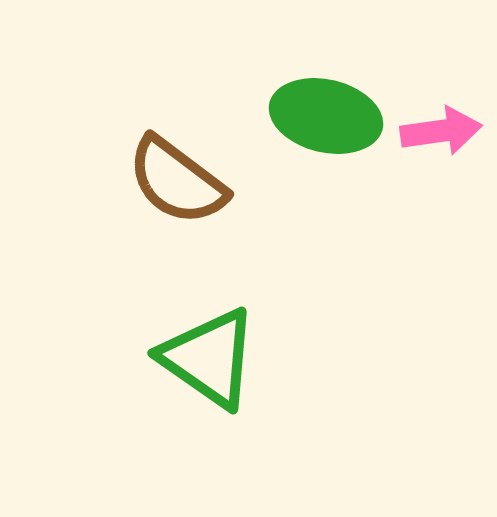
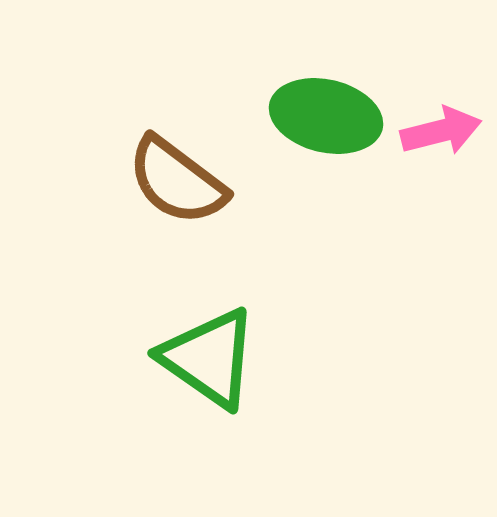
pink arrow: rotated 6 degrees counterclockwise
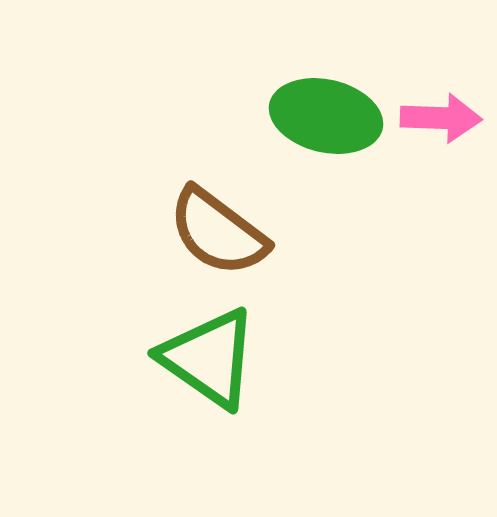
pink arrow: moved 13 px up; rotated 16 degrees clockwise
brown semicircle: moved 41 px right, 51 px down
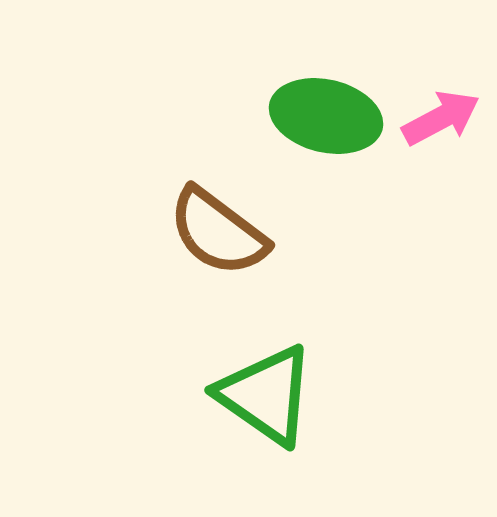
pink arrow: rotated 30 degrees counterclockwise
green triangle: moved 57 px right, 37 px down
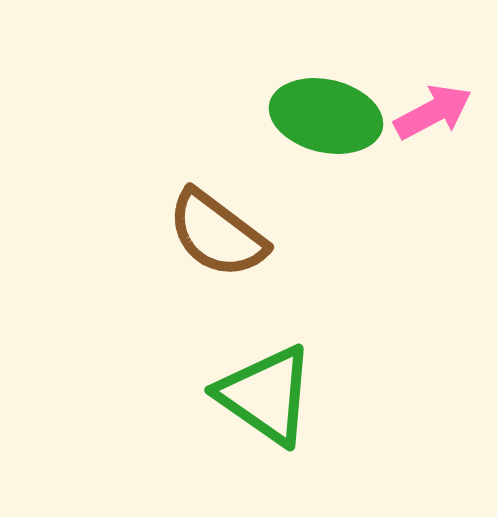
pink arrow: moved 8 px left, 6 px up
brown semicircle: moved 1 px left, 2 px down
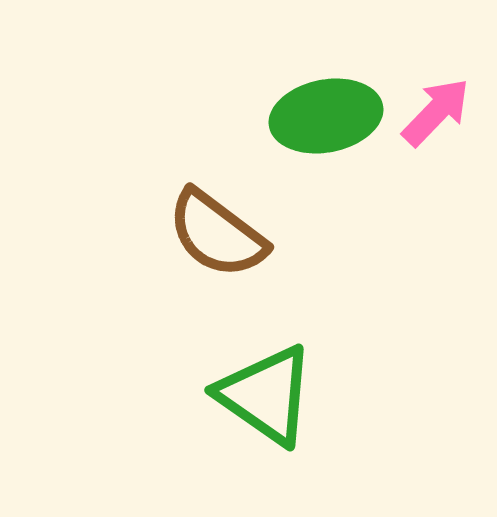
pink arrow: moved 3 px right; rotated 18 degrees counterclockwise
green ellipse: rotated 24 degrees counterclockwise
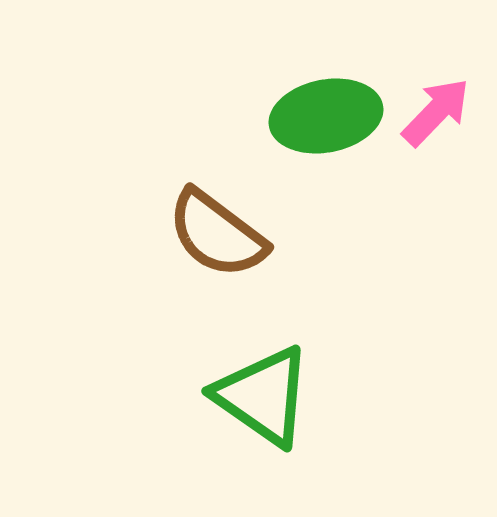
green triangle: moved 3 px left, 1 px down
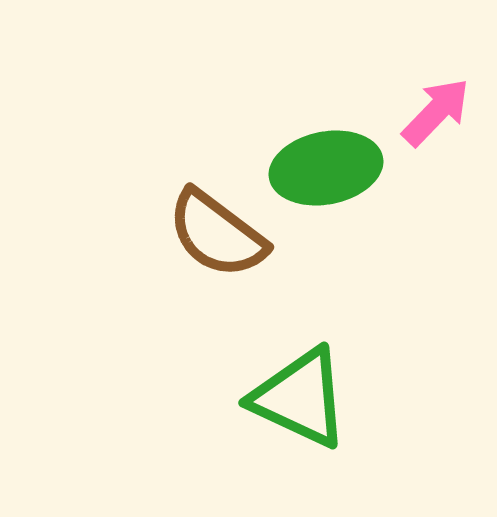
green ellipse: moved 52 px down
green triangle: moved 37 px right, 2 px down; rotated 10 degrees counterclockwise
